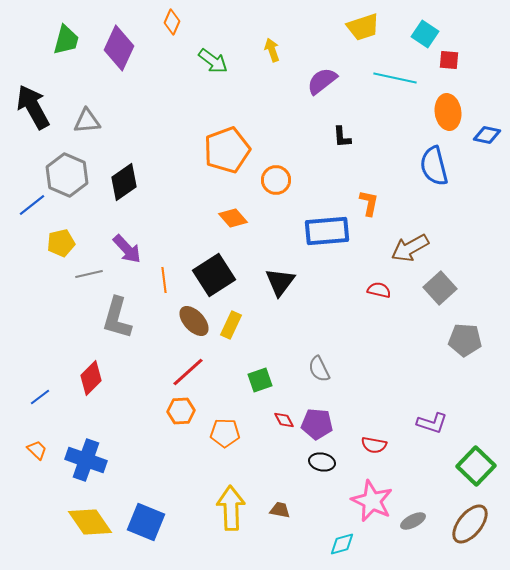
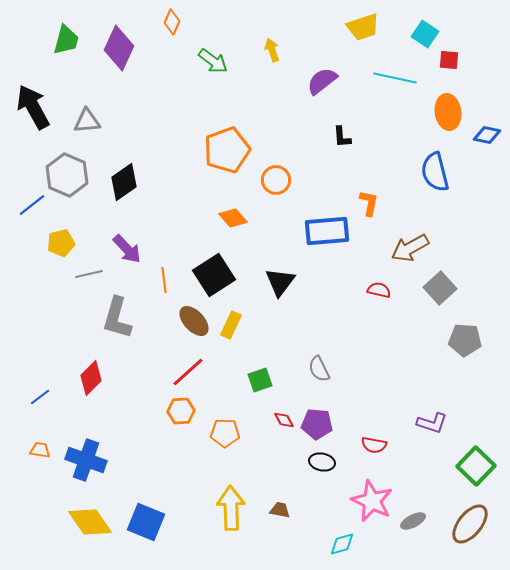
blue semicircle at (434, 166): moved 1 px right, 6 px down
orange trapezoid at (37, 450): moved 3 px right; rotated 35 degrees counterclockwise
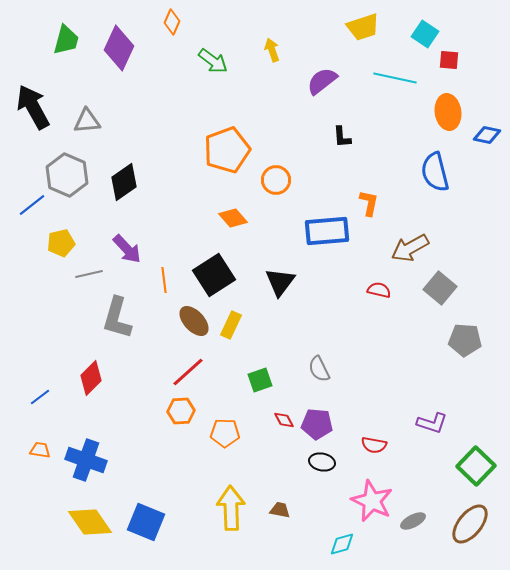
gray square at (440, 288): rotated 8 degrees counterclockwise
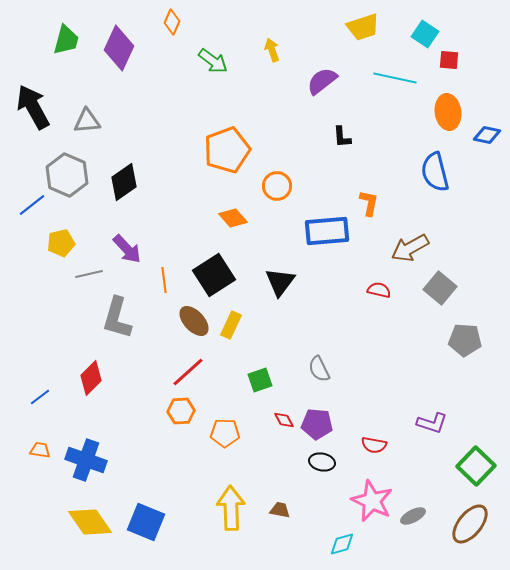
orange circle at (276, 180): moved 1 px right, 6 px down
gray ellipse at (413, 521): moved 5 px up
